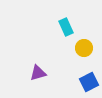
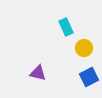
purple triangle: rotated 30 degrees clockwise
blue square: moved 5 px up
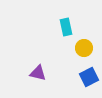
cyan rectangle: rotated 12 degrees clockwise
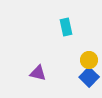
yellow circle: moved 5 px right, 12 px down
blue square: rotated 18 degrees counterclockwise
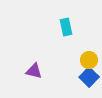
purple triangle: moved 4 px left, 2 px up
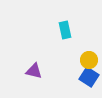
cyan rectangle: moved 1 px left, 3 px down
blue square: rotated 12 degrees counterclockwise
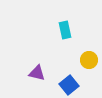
purple triangle: moved 3 px right, 2 px down
blue square: moved 20 px left, 8 px down; rotated 18 degrees clockwise
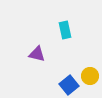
yellow circle: moved 1 px right, 16 px down
purple triangle: moved 19 px up
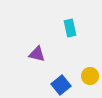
cyan rectangle: moved 5 px right, 2 px up
blue square: moved 8 px left
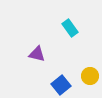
cyan rectangle: rotated 24 degrees counterclockwise
